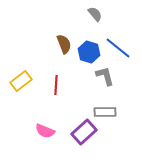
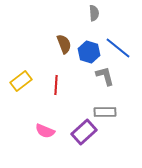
gray semicircle: moved 1 px left, 1 px up; rotated 35 degrees clockwise
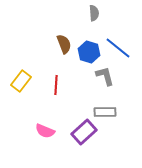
yellow rectangle: rotated 15 degrees counterclockwise
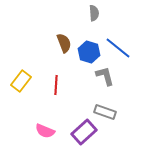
brown semicircle: moved 1 px up
gray rectangle: rotated 20 degrees clockwise
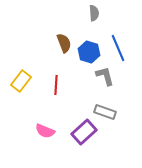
blue line: rotated 28 degrees clockwise
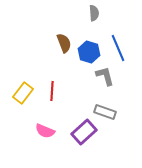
yellow rectangle: moved 2 px right, 12 px down
red line: moved 4 px left, 6 px down
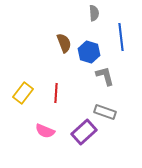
blue line: moved 3 px right, 11 px up; rotated 16 degrees clockwise
red line: moved 4 px right, 2 px down
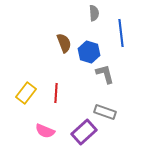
blue line: moved 4 px up
gray L-shape: moved 2 px up
yellow rectangle: moved 3 px right
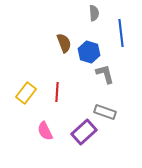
red line: moved 1 px right, 1 px up
pink semicircle: rotated 42 degrees clockwise
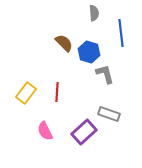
brown semicircle: rotated 24 degrees counterclockwise
gray rectangle: moved 4 px right, 2 px down
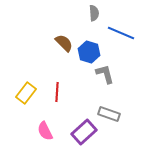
blue line: rotated 60 degrees counterclockwise
